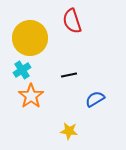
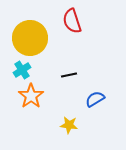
yellow star: moved 6 px up
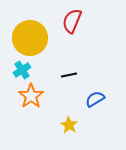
red semicircle: rotated 40 degrees clockwise
yellow star: rotated 24 degrees clockwise
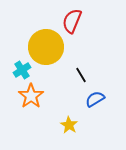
yellow circle: moved 16 px right, 9 px down
black line: moved 12 px right; rotated 70 degrees clockwise
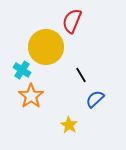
cyan cross: rotated 24 degrees counterclockwise
blue semicircle: rotated 12 degrees counterclockwise
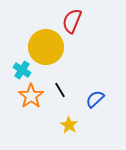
black line: moved 21 px left, 15 px down
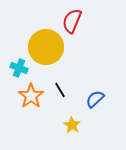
cyan cross: moved 3 px left, 2 px up; rotated 12 degrees counterclockwise
yellow star: moved 3 px right
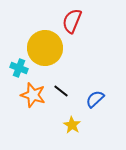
yellow circle: moved 1 px left, 1 px down
black line: moved 1 px right, 1 px down; rotated 21 degrees counterclockwise
orange star: moved 2 px right, 1 px up; rotated 20 degrees counterclockwise
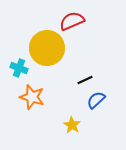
red semicircle: rotated 45 degrees clockwise
yellow circle: moved 2 px right
black line: moved 24 px right, 11 px up; rotated 63 degrees counterclockwise
orange star: moved 1 px left, 2 px down
blue semicircle: moved 1 px right, 1 px down
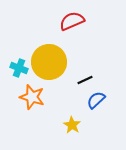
yellow circle: moved 2 px right, 14 px down
